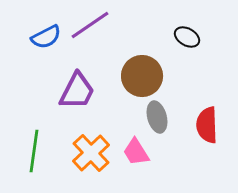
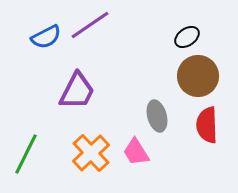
black ellipse: rotated 65 degrees counterclockwise
brown circle: moved 56 px right
gray ellipse: moved 1 px up
green line: moved 8 px left, 3 px down; rotated 18 degrees clockwise
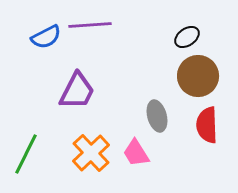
purple line: rotated 30 degrees clockwise
pink trapezoid: moved 1 px down
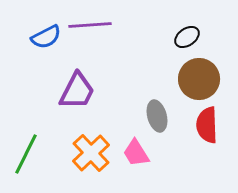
brown circle: moved 1 px right, 3 px down
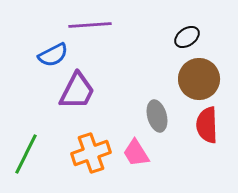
blue semicircle: moved 7 px right, 18 px down
orange cross: rotated 24 degrees clockwise
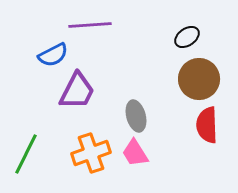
gray ellipse: moved 21 px left
pink trapezoid: moved 1 px left
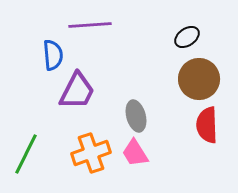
blue semicircle: rotated 68 degrees counterclockwise
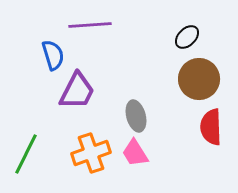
black ellipse: rotated 10 degrees counterclockwise
blue semicircle: rotated 12 degrees counterclockwise
red semicircle: moved 4 px right, 2 px down
